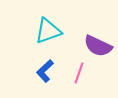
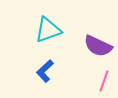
cyan triangle: moved 1 px up
pink line: moved 25 px right, 8 px down
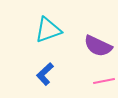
blue L-shape: moved 3 px down
pink line: rotated 60 degrees clockwise
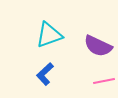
cyan triangle: moved 1 px right, 5 px down
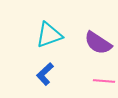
purple semicircle: moved 3 px up; rotated 8 degrees clockwise
pink line: rotated 15 degrees clockwise
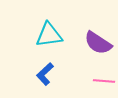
cyan triangle: rotated 12 degrees clockwise
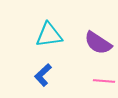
blue L-shape: moved 2 px left, 1 px down
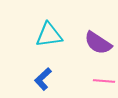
blue L-shape: moved 4 px down
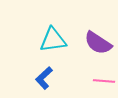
cyan triangle: moved 4 px right, 5 px down
blue L-shape: moved 1 px right, 1 px up
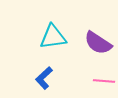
cyan triangle: moved 3 px up
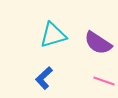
cyan triangle: moved 2 px up; rotated 8 degrees counterclockwise
pink line: rotated 15 degrees clockwise
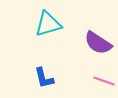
cyan triangle: moved 5 px left, 11 px up
blue L-shape: rotated 60 degrees counterclockwise
